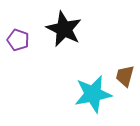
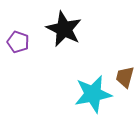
purple pentagon: moved 2 px down
brown trapezoid: moved 1 px down
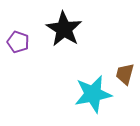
black star: rotated 6 degrees clockwise
brown trapezoid: moved 3 px up
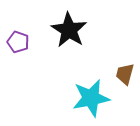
black star: moved 5 px right, 1 px down
cyan star: moved 2 px left, 4 px down
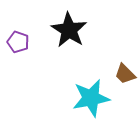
brown trapezoid: rotated 60 degrees counterclockwise
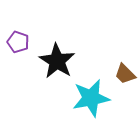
black star: moved 12 px left, 31 px down
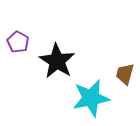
purple pentagon: rotated 10 degrees clockwise
brown trapezoid: rotated 60 degrees clockwise
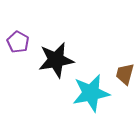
black star: moved 1 px left, 1 px up; rotated 30 degrees clockwise
cyan star: moved 5 px up
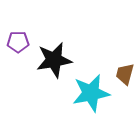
purple pentagon: rotated 30 degrees counterclockwise
black star: moved 2 px left
